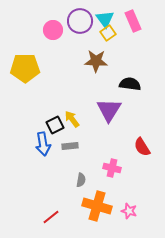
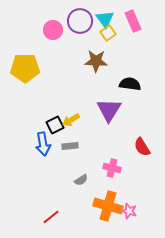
yellow arrow: moved 1 px left, 1 px down; rotated 84 degrees counterclockwise
gray semicircle: rotated 48 degrees clockwise
orange cross: moved 11 px right
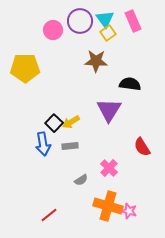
yellow arrow: moved 2 px down
black square: moved 1 px left, 2 px up; rotated 18 degrees counterclockwise
pink cross: moved 3 px left; rotated 30 degrees clockwise
red line: moved 2 px left, 2 px up
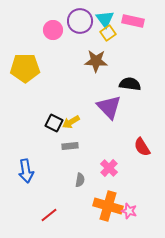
pink rectangle: rotated 55 degrees counterclockwise
purple triangle: moved 3 px up; rotated 16 degrees counterclockwise
black square: rotated 18 degrees counterclockwise
blue arrow: moved 17 px left, 27 px down
gray semicircle: moved 1 px left; rotated 48 degrees counterclockwise
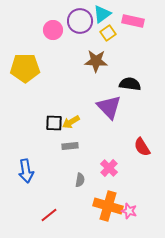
cyan triangle: moved 3 px left, 5 px up; rotated 30 degrees clockwise
black square: rotated 24 degrees counterclockwise
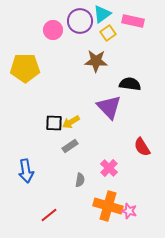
gray rectangle: rotated 28 degrees counterclockwise
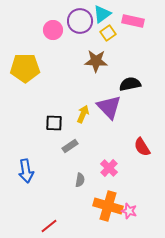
black semicircle: rotated 20 degrees counterclockwise
yellow arrow: moved 12 px right, 8 px up; rotated 144 degrees clockwise
red line: moved 11 px down
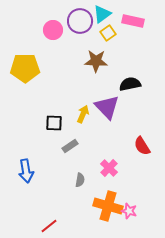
purple triangle: moved 2 px left
red semicircle: moved 1 px up
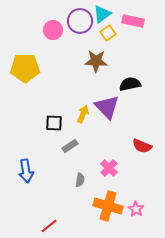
red semicircle: rotated 36 degrees counterclockwise
pink star: moved 7 px right, 2 px up; rotated 14 degrees clockwise
